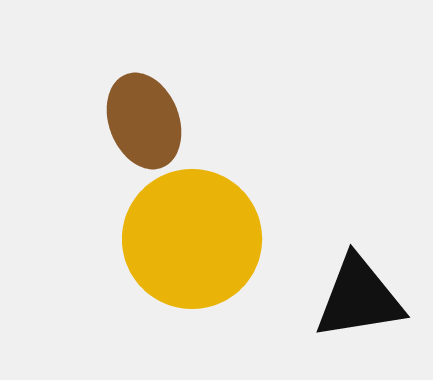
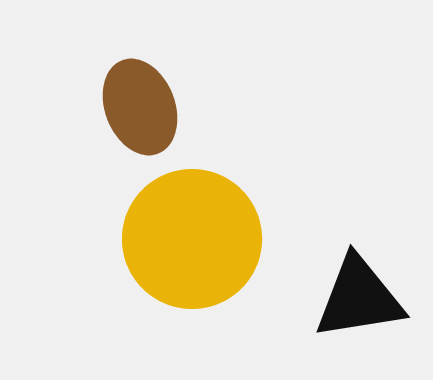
brown ellipse: moved 4 px left, 14 px up
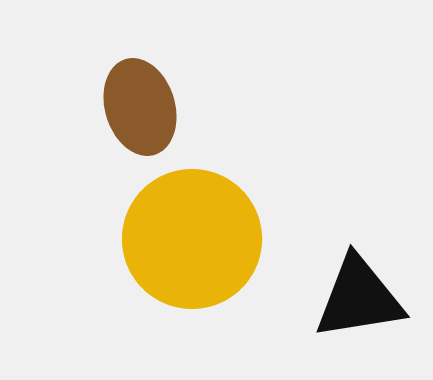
brown ellipse: rotated 4 degrees clockwise
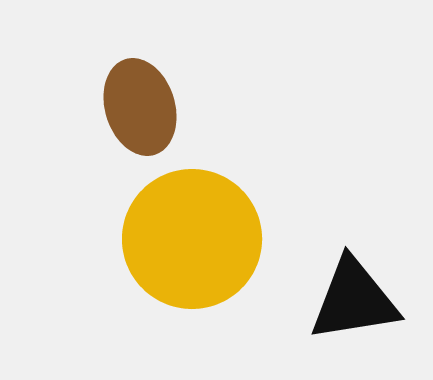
black triangle: moved 5 px left, 2 px down
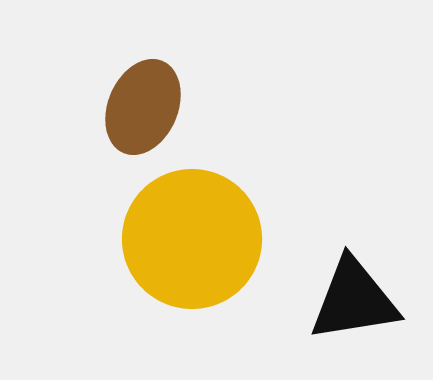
brown ellipse: moved 3 px right; rotated 40 degrees clockwise
